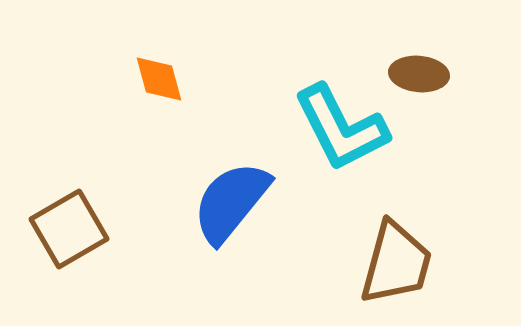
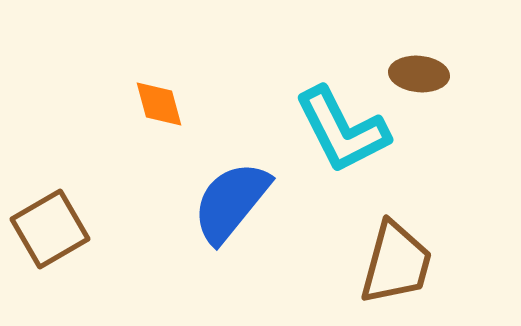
orange diamond: moved 25 px down
cyan L-shape: moved 1 px right, 2 px down
brown square: moved 19 px left
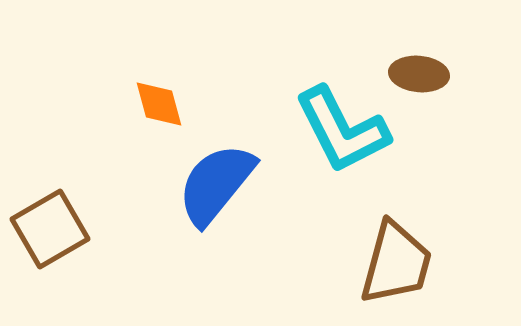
blue semicircle: moved 15 px left, 18 px up
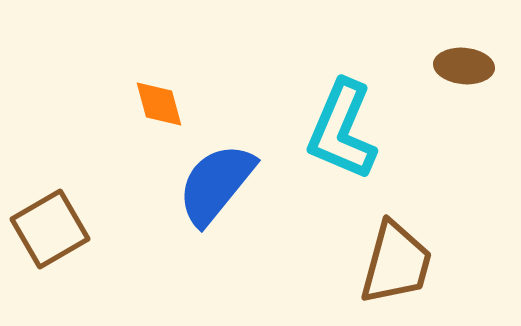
brown ellipse: moved 45 px right, 8 px up
cyan L-shape: rotated 50 degrees clockwise
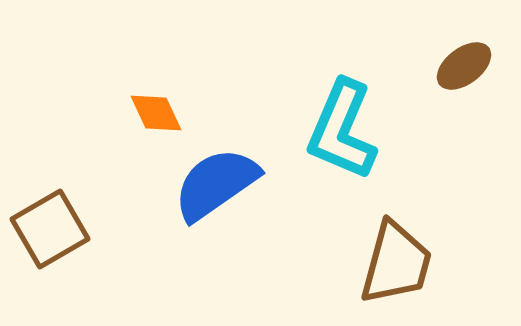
brown ellipse: rotated 42 degrees counterclockwise
orange diamond: moved 3 px left, 9 px down; rotated 10 degrees counterclockwise
blue semicircle: rotated 16 degrees clockwise
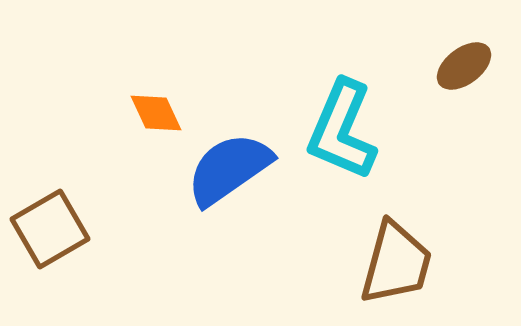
blue semicircle: moved 13 px right, 15 px up
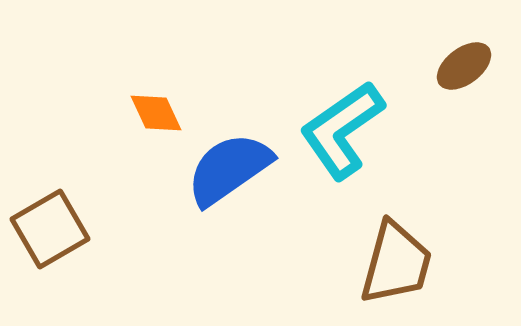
cyan L-shape: rotated 32 degrees clockwise
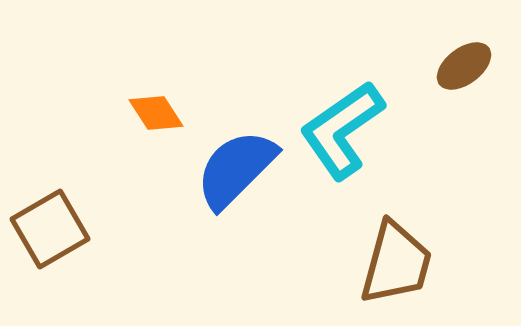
orange diamond: rotated 8 degrees counterclockwise
blue semicircle: moved 7 px right; rotated 10 degrees counterclockwise
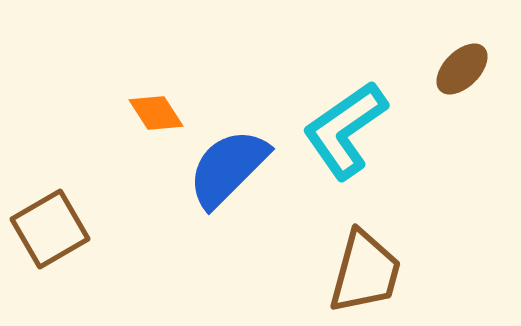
brown ellipse: moved 2 px left, 3 px down; rotated 8 degrees counterclockwise
cyan L-shape: moved 3 px right
blue semicircle: moved 8 px left, 1 px up
brown trapezoid: moved 31 px left, 9 px down
